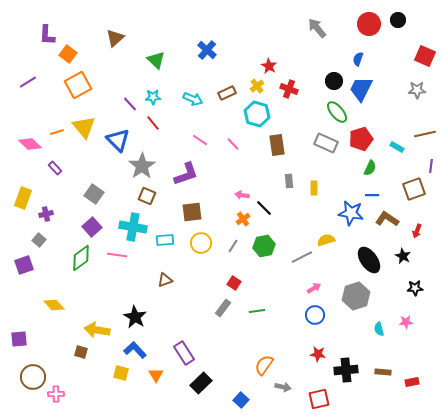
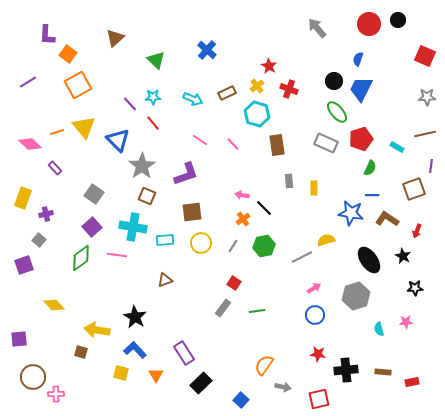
gray star at (417, 90): moved 10 px right, 7 px down
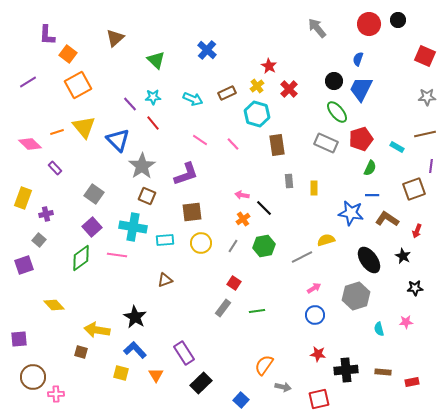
red cross at (289, 89): rotated 24 degrees clockwise
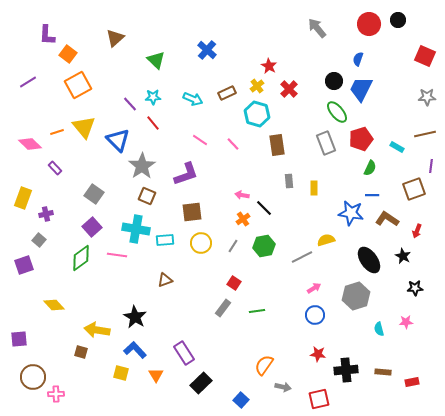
gray rectangle at (326, 143): rotated 45 degrees clockwise
cyan cross at (133, 227): moved 3 px right, 2 px down
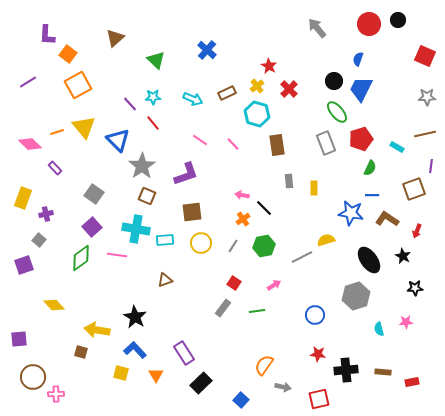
pink arrow at (314, 288): moved 40 px left, 3 px up
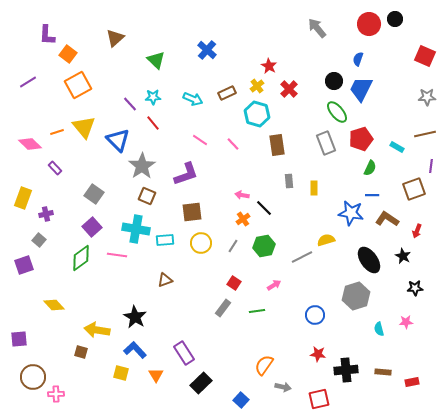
black circle at (398, 20): moved 3 px left, 1 px up
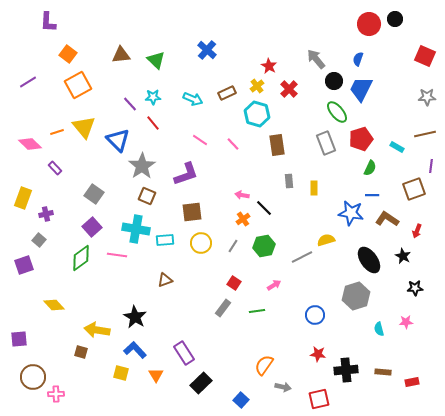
gray arrow at (317, 28): moved 1 px left, 31 px down
purple L-shape at (47, 35): moved 1 px right, 13 px up
brown triangle at (115, 38): moved 6 px right, 17 px down; rotated 36 degrees clockwise
